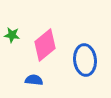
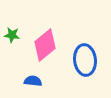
blue semicircle: moved 1 px left, 1 px down
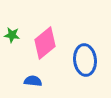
pink diamond: moved 2 px up
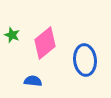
green star: rotated 14 degrees clockwise
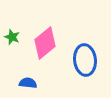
green star: moved 2 px down
blue semicircle: moved 5 px left, 2 px down
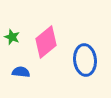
pink diamond: moved 1 px right, 1 px up
blue semicircle: moved 7 px left, 11 px up
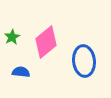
green star: rotated 21 degrees clockwise
blue ellipse: moved 1 px left, 1 px down
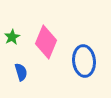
pink diamond: rotated 28 degrees counterclockwise
blue semicircle: rotated 66 degrees clockwise
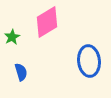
pink diamond: moved 1 px right, 20 px up; rotated 36 degrees clockwise
blue ellipse: moved 5 px right
